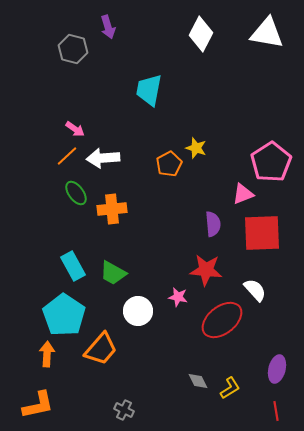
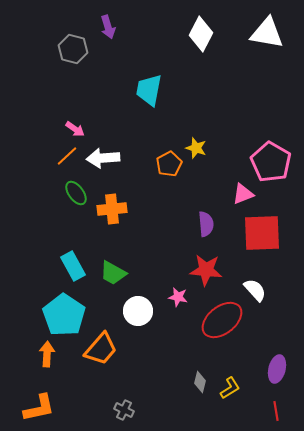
pink pentagon: rotated 9 degrees counterclockwise
purple semicircle: moved 7 px left
gray diamond: moved 2 px right, 1 px down; rotated 40 degrees clockwise
orange L-shape: moved 1 px right, 3 px down
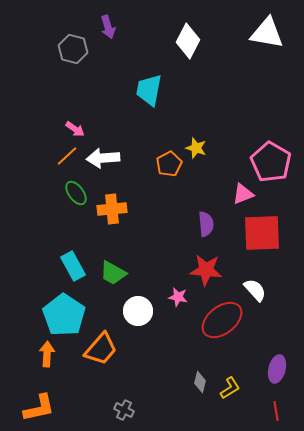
white diamond: moved 13 px left, 7 px down
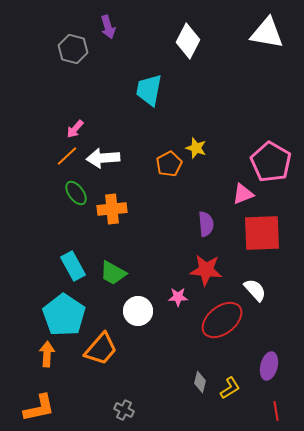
pink arrow: rotated 96 degrees clockwise
pink star: rotated 12 degrees counterclockwise
purple ellipse: moved 8 px left, 3 px up
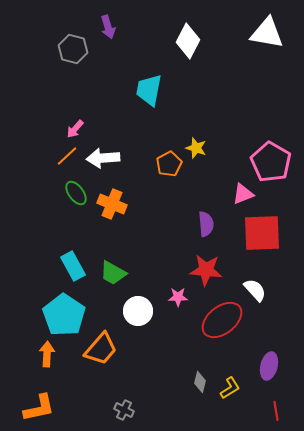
orange cross: moved 5 px up; rotated 28 degrees clockwise
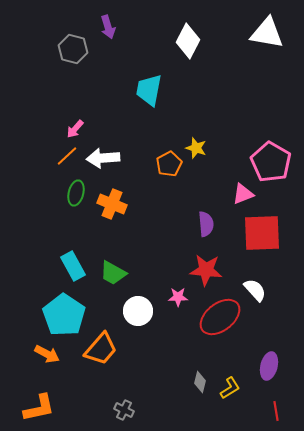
green ellipse: rotated 50 degrees clockwise
red ellipse: moved 2 px left, 3 px up
orange arrow: rotated 115 degrees clockwise
